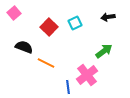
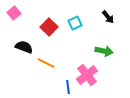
black arrow: rotated 120 degrees counterclockwise
green arrow: rotated 48 degrees clockwise
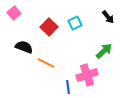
green arrow: rotated 54 degrees counterclockwise
pink cross: rotated 20 degrees clockwise
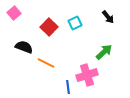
green arrow: moved 1 px down
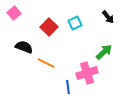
pink cross: moved 2 px up
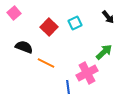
pink cross: rotated 10 degrees counterclockwise
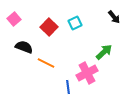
pink square: moved 6 px down
black arrow: moved 6 px right
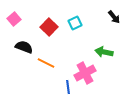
green arrow: rotated 126 degrees counterclockwise
pink cross: moved 2 px left
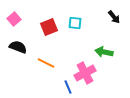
cyan square: rotated 32 degrees clockwise
red square: rotated 24 degrees clockwise
black semicircle: moved 6 px left
blue line: rotated 16 degrees counterclockwise
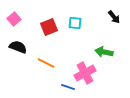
blue line: rotated 48 degrees counterclockwise
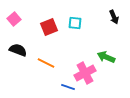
black arrow: rotated 16 degrees clockwise
black semicircle: moved 3 px down
green arrow: moved 2 px right, 5 px down; rotated 12 degrees clockwise
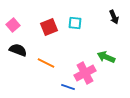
pink square: moved 1 px left, 6 px down
